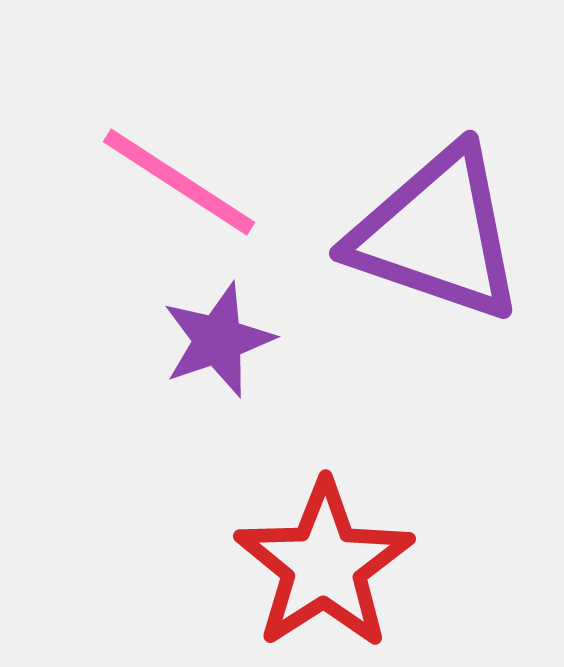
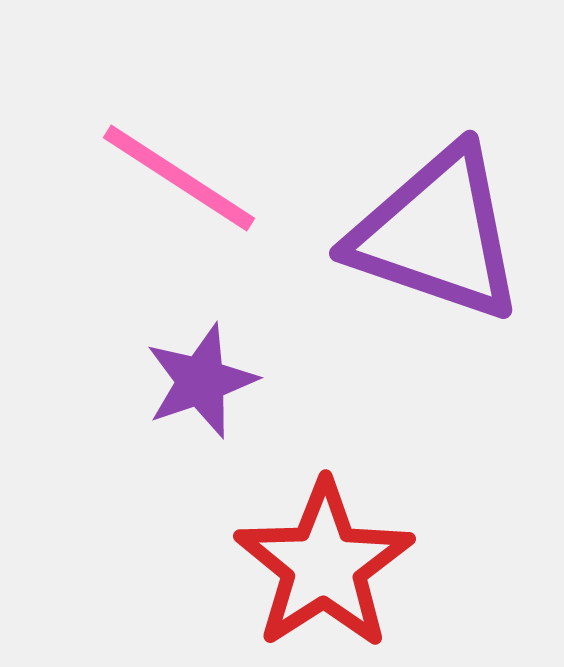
pink line: moved 4 px up
purple star: moved 17 px left, 41 px down
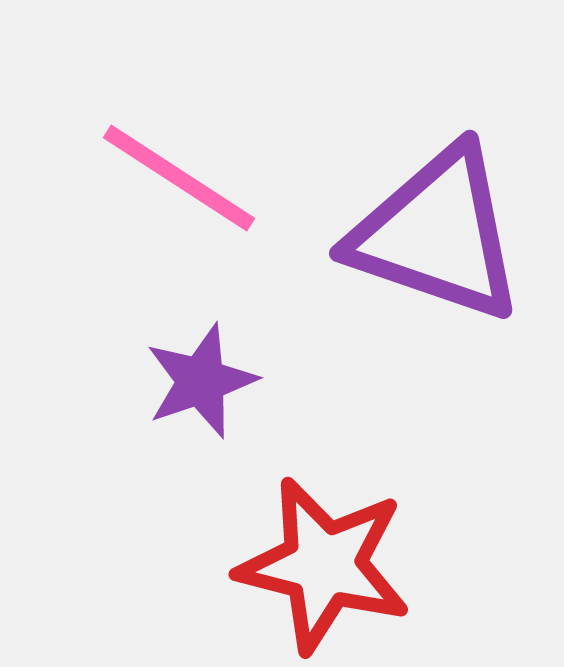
red star: rotated 25 degrees counterclockwise
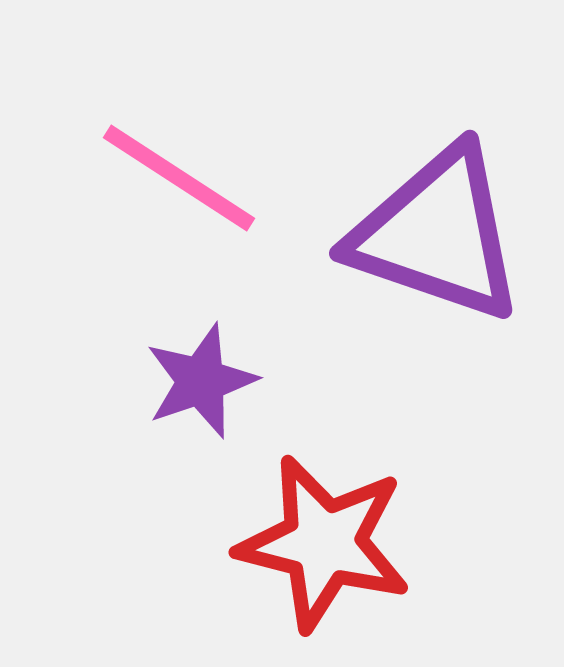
red star: moved 22 px up
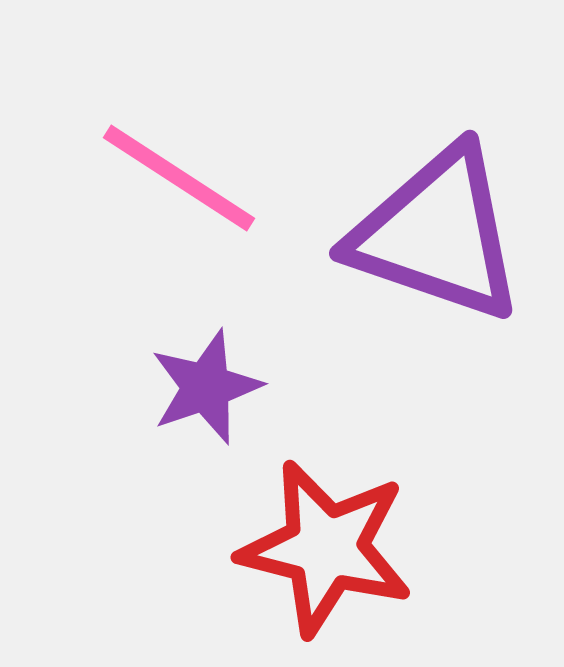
purple star: moved 5 px right, 6 px down
red star: moved 2 px right, 5 px down
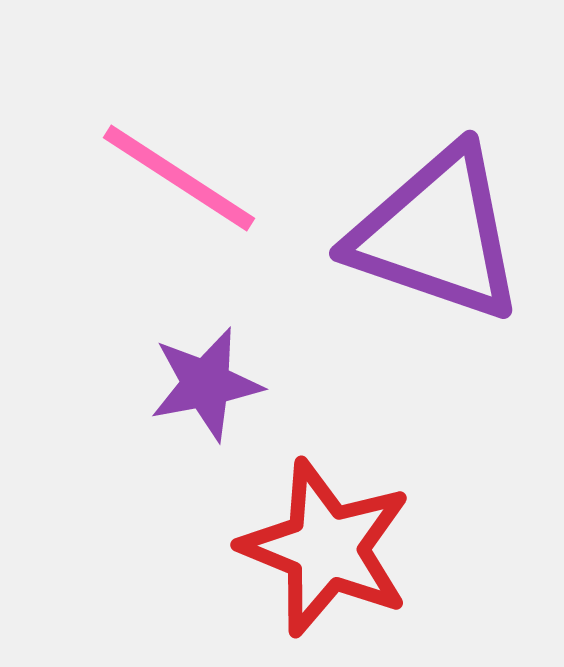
purple star: moved 3 px up; rotated 8 degrees clockwise
red star: rotated 8 degrees clockwise
